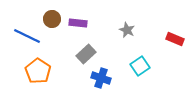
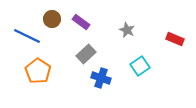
purple rectangle: moved 3 px right, 1 px up; rotated 30 degrees clockwise
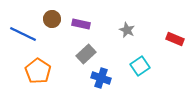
purple rectangle: moved 2 px down; rotated 24 degrees counterclockwise
blue line: moved 4 px left, 2 px up
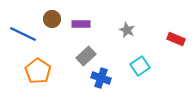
purple rectangle: rotated 12 degrees counterclockwise
red rectangle: moved 1 px right
gray rectangle: moved 2 px down
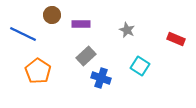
brown circle: moved 4 px up
cyan square: rotated 24 degrees counterclockwise
